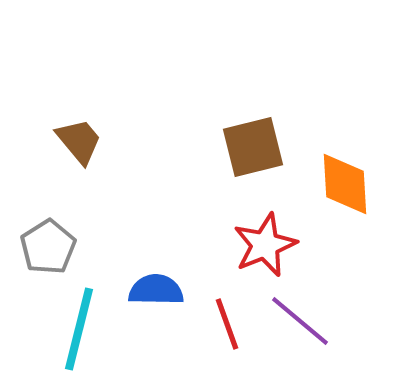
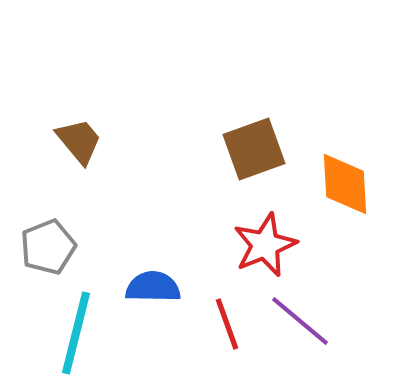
brown square: moved 1 px right, 2 px down; rotated 6 degrees counterclockwise
gray pentagon: rotated 10 degrees clockwise
blue semicircle: moved 3 px left, 3 px up
cyan line: moved 3 px left, 4 px down
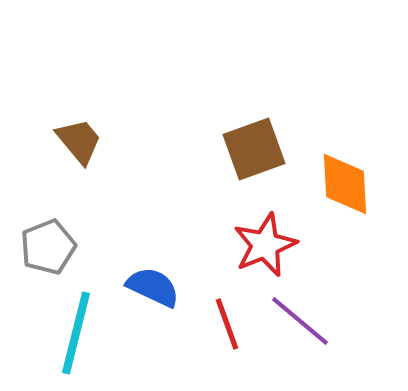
blue semicircle: rotated 24 degrees clockwise
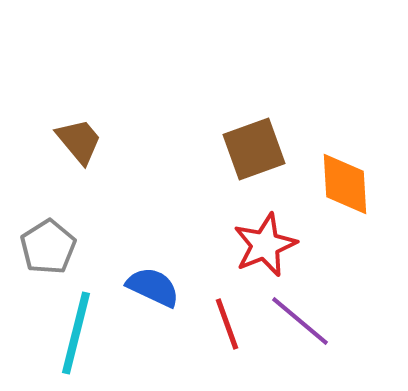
gray pentagon: rotated 10 degrees counterclockwise
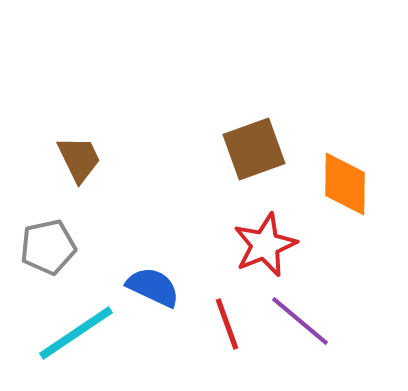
brown trapezoid: moved 18 px down; rotated 14 degrees clockwise
orange diamond: rotated 4 degrees clockwise
gray pentagon: rotated 20 degrees clockwise
cyan line: rotated 42 degrees clockwise
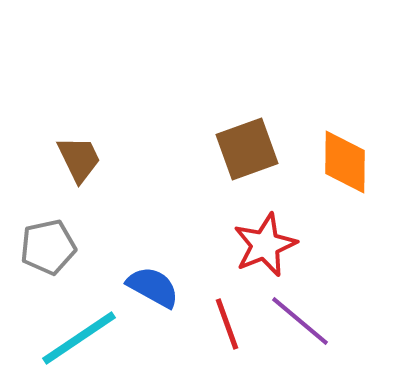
brown square: moved 7 px left
orange diamond: moved 22 px up
blue semicircle: rotated 4 degrees clockwise
cyan line: moved 3 px right, 5 px down
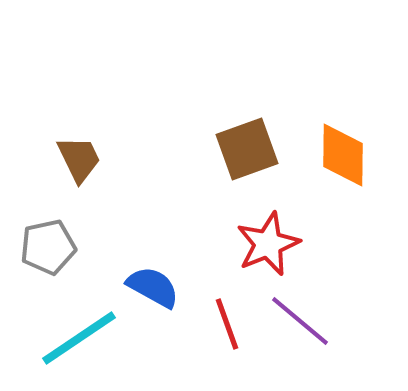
orange diamond: moved 2 px left, 7 px up
red star: moved 3 px right, 1 px up
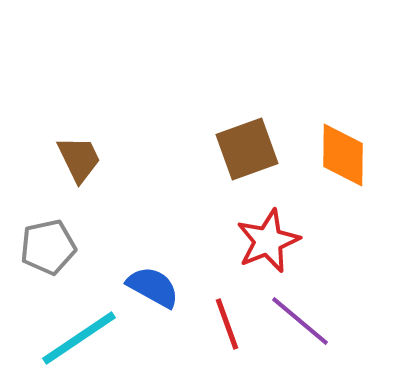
red star: moved 3 px up
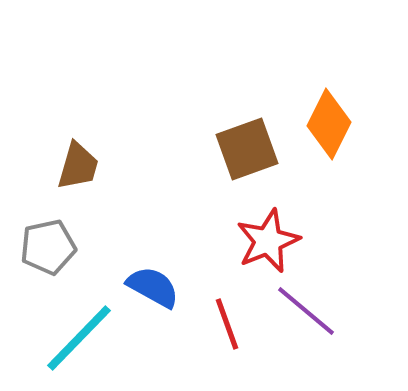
orange diamond: moved 14 px left, 31 px up; rotated 26 degrees clockwise
brown trapezoid: moved 1 px left, 7 px down; rotated 42 degrees clockwise
purple line: moved 6 px right, 10 px up
cyan line: rotated 12 degrees counterclockwise
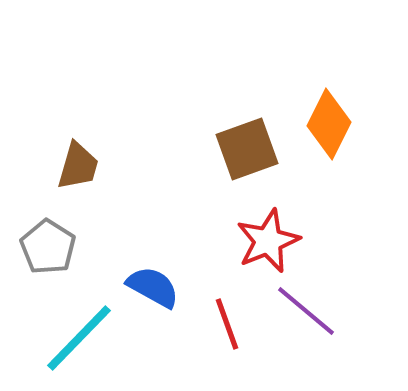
gray pentagon: rotated 28 degrees counterclockwise
